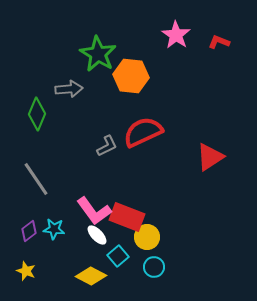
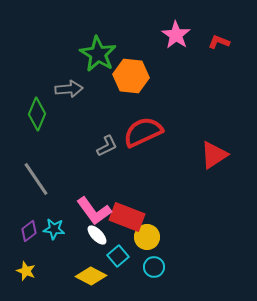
red triangle: moved 4 px right, 2 px up
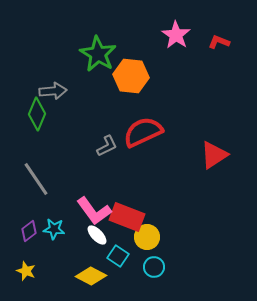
gray arrow: moved 16 px left, 2 px down
cyan square: rotated 15 degrees counterclockwise
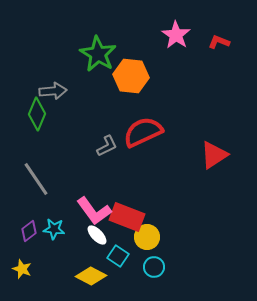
yellow star: moved 4 px left, 2 px up
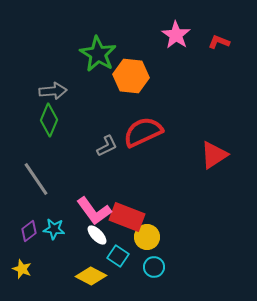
green diamond: moved 12 px right, 6 px down
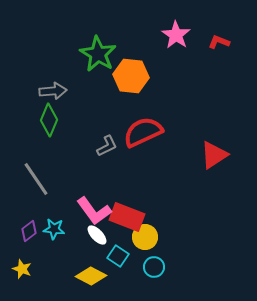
yellow circle: moved 2 px left
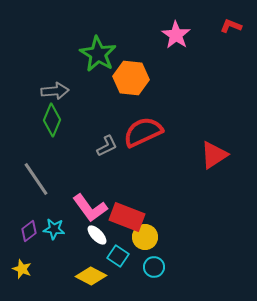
red L-shape: moved 12 px right, 16 px up
orange hexagon: moved 2 px down
gray arrow: moved 2 px right
green diamond: moved 3 px right
pink L-shape: moved 4 px left, 3 px up
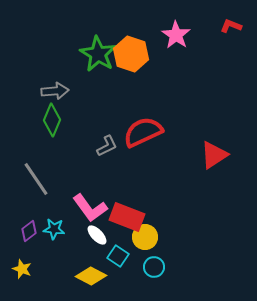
orange hexagon: moved 24 px up; rotated 12 degrees clockwise
